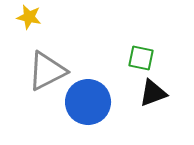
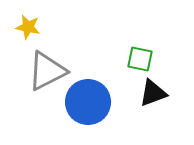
yellow star: moved 1 px left, 10 px down
green square: moved 1 px left, 1 px down
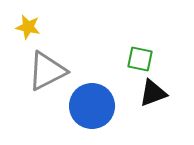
blue circle: moved 4 px right, 4 px down
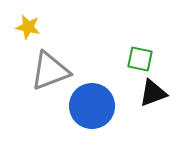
gray triangle: moved 3 px right; rotated 6 degrees clockwise
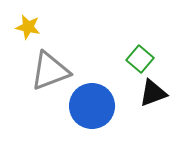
green square: rotated 28 degrees clockwise
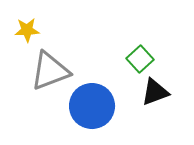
yellow star: moved 1 px left, 3 px down; rotated 15 degrees counterclockwise
green square: rotated 8 degrees clockwise
black triangle: moved 2 px right, 1 px up
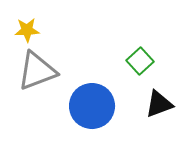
green square: moved 2 px down
gray triangle: moved 13 px left
black triangle: moved 4 px right, 12 px down
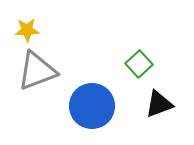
green square: moved 1 px left, 3 px down
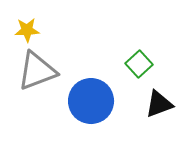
blue circle: moved 1 px left, 5 px up
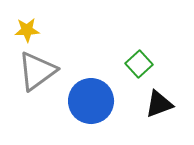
gray triangle: rotated 15 degrees counterclockwise
